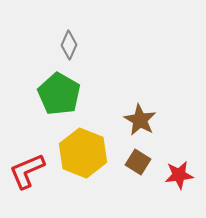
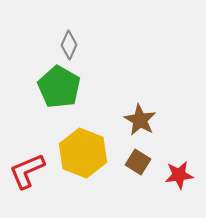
green pentagon: moved 7 px up
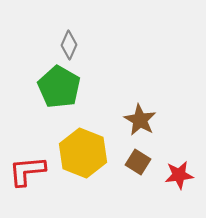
red L-shape: rotated 18 degrees clockwise
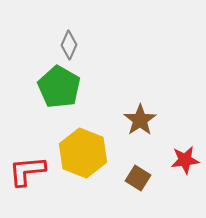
brown star: rotated 8 degrees clockwise
brown square: moved 16 px down
red star: moved 6 px right, 15 px up
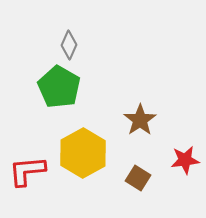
yellow hexagon: rotated 9 degrees clockwise
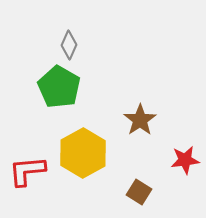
brown square: moved 1 px right, 14 px down
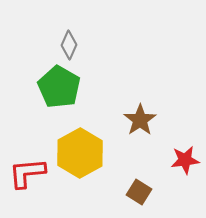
yellow hexagon: moved 3 px left
red L-shape: moved 2 px down
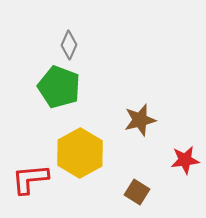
green pentagon: rotated 9 degrees counterclockwise
brown star: rotated 20 degrees clockwise
red L-shape: moved 3 px right, 6 px down
brown square: moved 2 px left
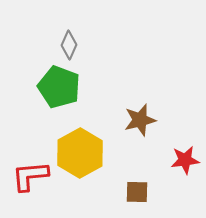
red L-shape: moved 3 px up
brown square: rotated 30 degrees counterclockwise
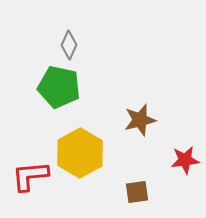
green pentagon: rotated 9 degrees counterclockwise
brown square: rotated 10 degrees counterclockwise
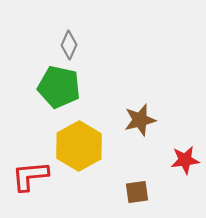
yellow hexagon: moved 1 px left, 7 px up
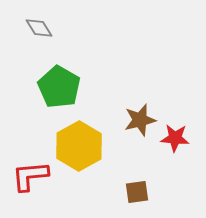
gray diamond: moved 30 px left, 17 px up; rotated 56 degrees counterclockwise
green pentagon: rotated 18 degrees clockwise
red star: moved 10 px left, 22 px up; rotated 12 degrees clockwise
